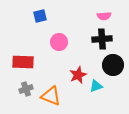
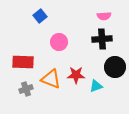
blue square: rotated 24 degrees counterclockwise
black circle: moved 2 px right, 2 px down
red star: moved 2 px left; rotated 24 degrees clockwise
orange triangle: moved 17 px up
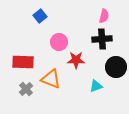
pink semicircle: rotated 72 degrees counterclockwise
black circle: moved 1 px right
red star: moved 15 px up
gray cross: rotated 24 degrees counterclockwise
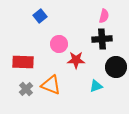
pink circle: moved 2 px down
orange triangle: moved 6 px down
